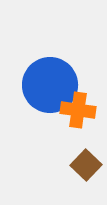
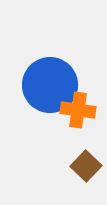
brown square: moved 1 px down
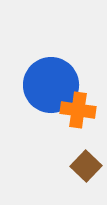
blue circle: moved 1 px right
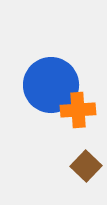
orange cross: rotated 12 degrees counterclockwise
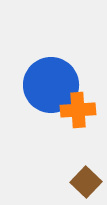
brown square: moved 16 px down
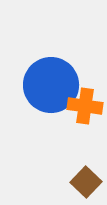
orange cross: moved 7 px right, 4 px up; rotated 12 degrees clockwise
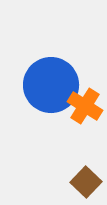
orange cross: rotated 24 degrees clockwise
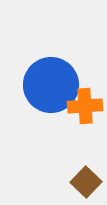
orange cross: rotated 36 degrees counterclockwise
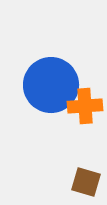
brown square: rotated 28 degrees counterclockwise
